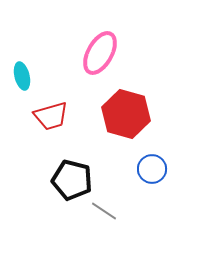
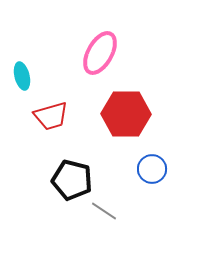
red hexagon: rotated 15 degrees counterclockwise
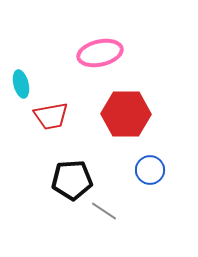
pink ellipse: rotated 48 degrees clockwise
cyan ellipse: moved 1 px left, 8 px down
red trapezoid: rotated 6 degrees clockwise
blue circle: moved 2 px left, 1 px down
black pentagon: rotated 18 degrees counterclockwise
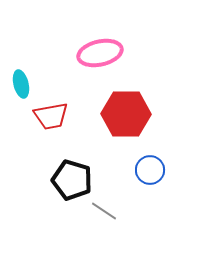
black pentagon: rotated 21 degrees clockwise
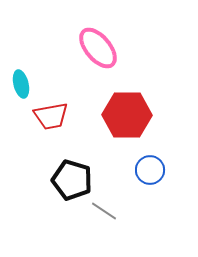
pink ellipse: moved 2 px left, 5 px up; rotated 63 degrees clockwise
red hexagon: moved 1 px right, 1 px down
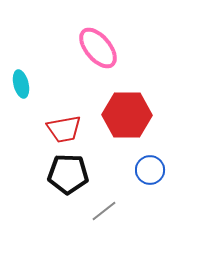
red trapezoid: moved 13 px right, 13 px down
black pentagon: moved 4 px left, 6 px up; rotated 15 degrees counterclockwise
gray line: rotated 72 degrees counterclockwise
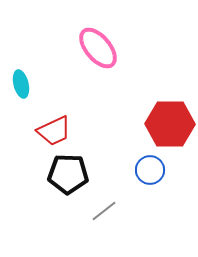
red hexagon: moved 43 px right, 9 px down
red trapezoid: moved 10 px left, 2 px down; rotated 15 degrees counterclockwise
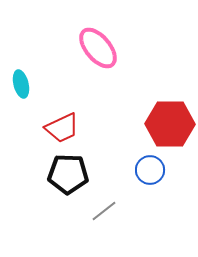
red trapezoid: moved 8 px right, 3 px up
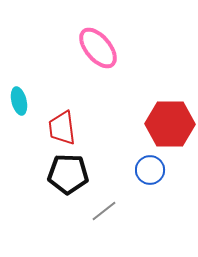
cyan ellipse: moved 2 px left, 17 px down
red trapezoid: rotated 108 degrees clockwise
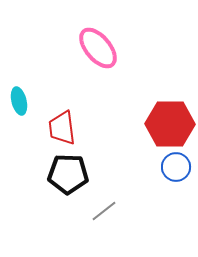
blue circle: moved 26 px right, 3 px up
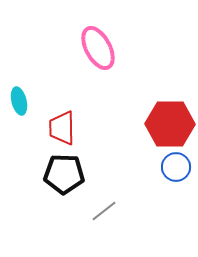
pink ellipse: rotated 12 degrees clockwise
red trapezoid: rotated 6 degrees clockwise
black pentagon: moved 4 px left
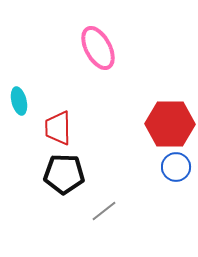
red trapezoid: moved 4 px left
